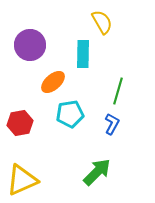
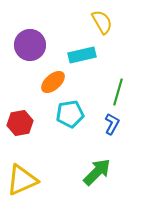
cyan rectangle: moved 1 px left, 1 px down; rotated 76 degrees clockwise
green line: moved 1 px down
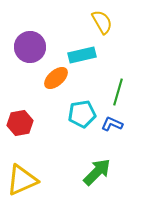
purple circle: moved 2 px down
orange ellipse: moved 3 px right, 4 px up
cyan pentagon: moved 12 px right
blue L-shape: rotated 95 degrees counterclockwise
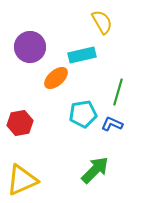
cyan pentagon: moved 1 px right
green arrow: moved 2 px left, 2 px up
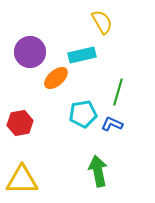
purple circle: moved 5 px down
green arrow: moved 3 px right, 1 px down; rotated 56 degrees counterclockwise
yellow triangle: rotated 24 degrees clockwise
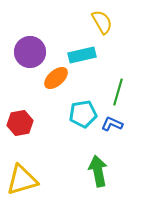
yellow triangle: rotated 16 degrees counterclockwise
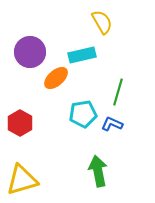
red hexagon: rotated 20 degrees counterclockwise
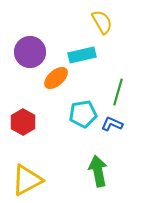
red hexagon: moved 3 px right, 1 px up
yellow triangle: moved 5 px right; rotated 12 degrees counterclockwise
